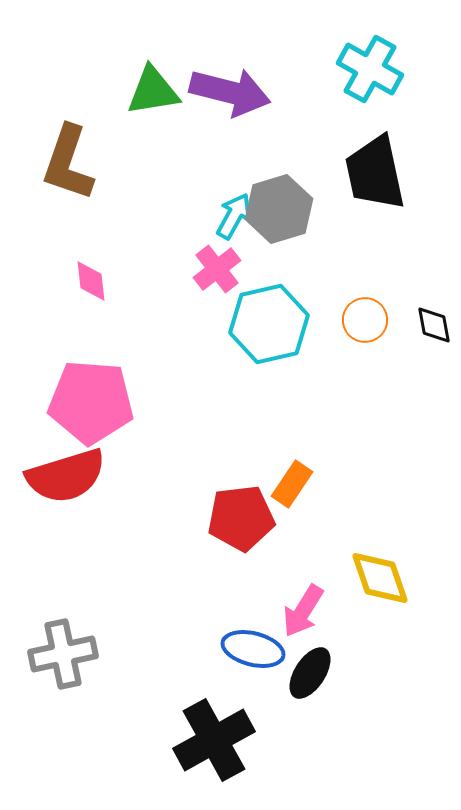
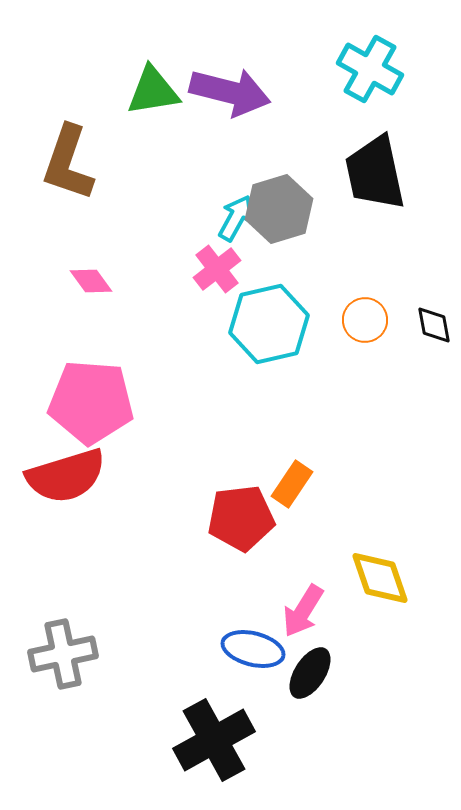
cyan arrow: moved 2 px right, 2 px down
pink diamond: rotated 30 degrees counterclockwise
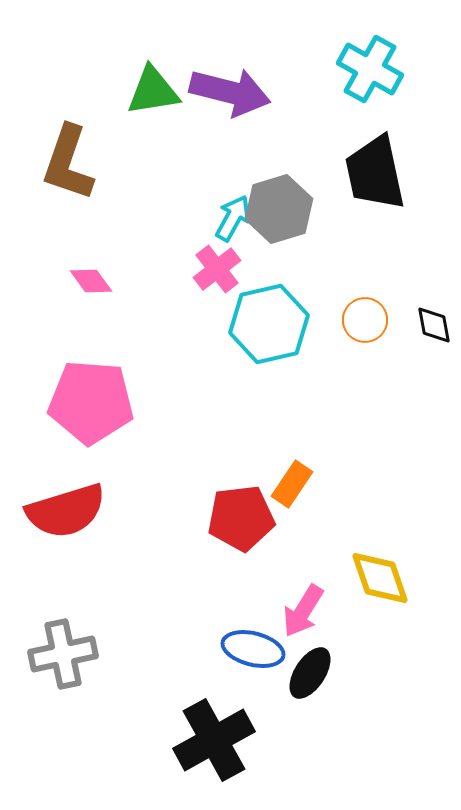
cyan arrow: moved 3 px left
red semicircle: moved 35 px down
